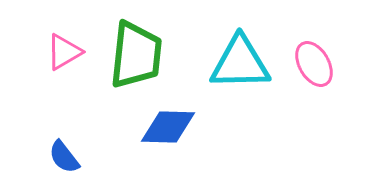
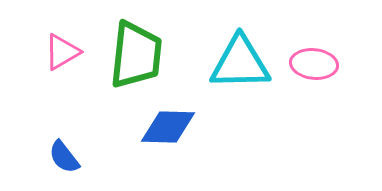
pink triangle: moved 2 px left
pink ellipse: rotated 54 degrees counterclockwise
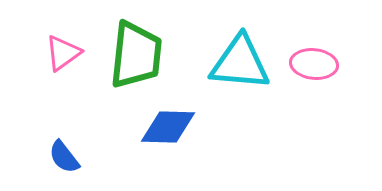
pink triangle: moved 1 px right, 1 px down; rotated 6 degrees counterclockwise
cyan triangle: rotated 6 degrees clockwise
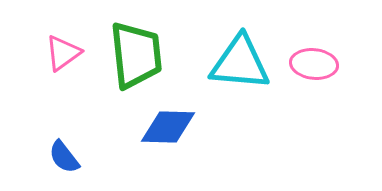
green trapezoid: rotated 12 degrees counterclockwise
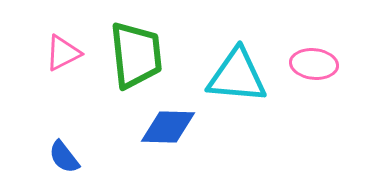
pink triangle: rotated 9 degrees clockwise
cyan triangle: moved 3 px left, 13 px down
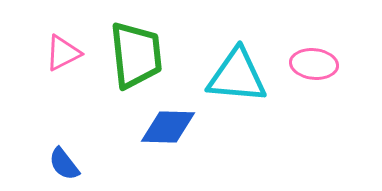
blue semicircle: moved 7 px down
